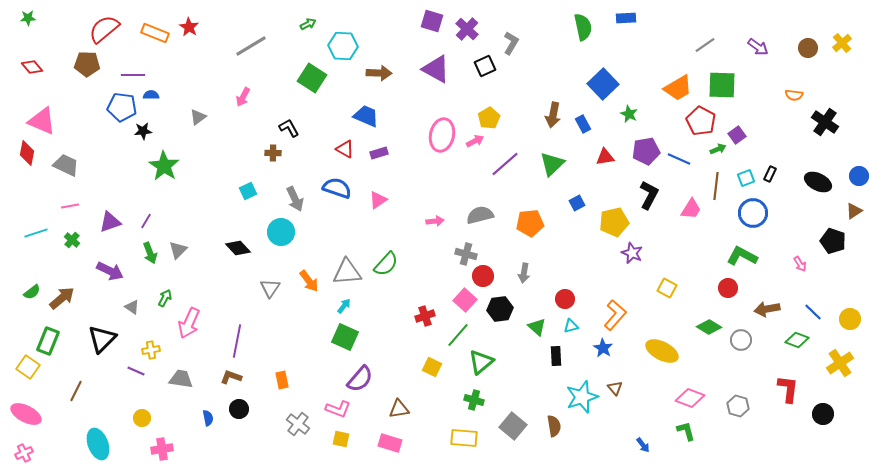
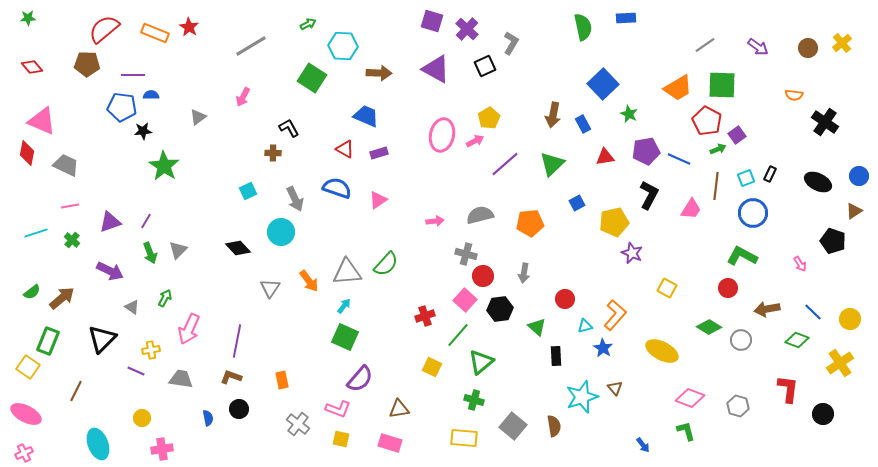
red pentagon at (701, 121): moved 6 px right
pink arrow at (189, 323): moved 6 px down
cyan triangle at (571, 326): moved 14 px right
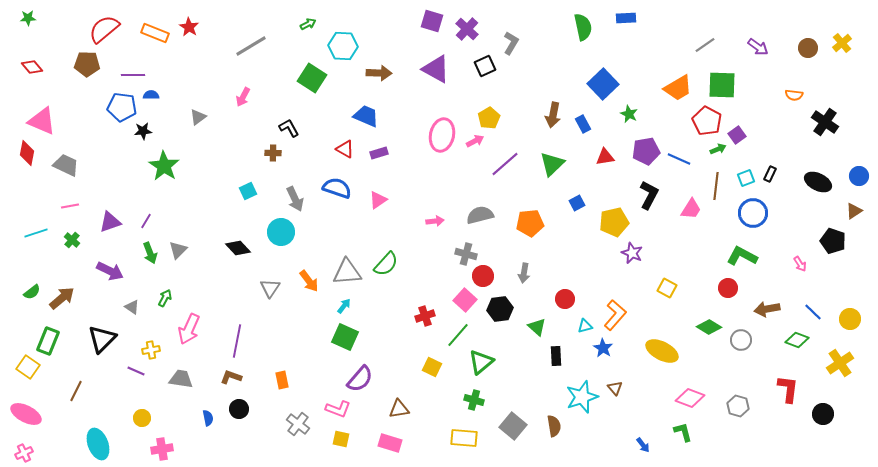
green L-shape at (686, 431): moved 3 px left, 1 px down
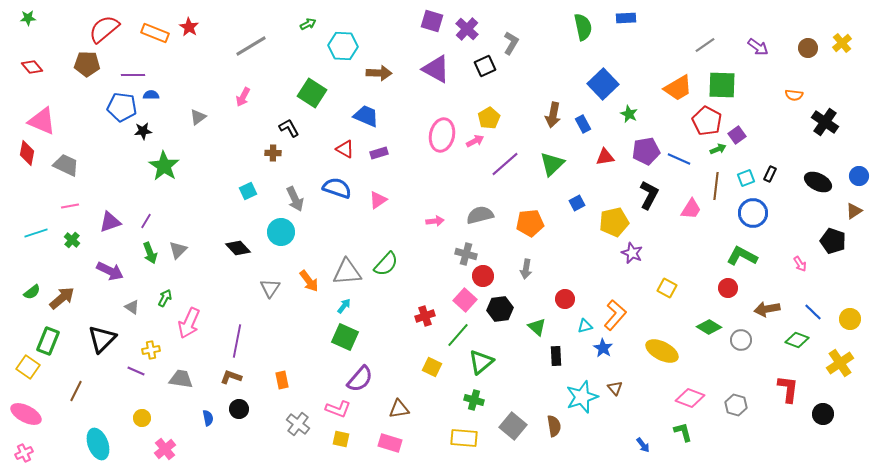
green square at (312, 78): moved 15 px down
gray arrow at (524, 273): moved 2 px right, 4 px up
pink arrow at (189, 329): moved 6 px up
gray hexagon at (738, 406): moved 2 px left, 1 px up
pink cross at (162, 449): moved 3 px right; rotated 30 degrees counterclockwise
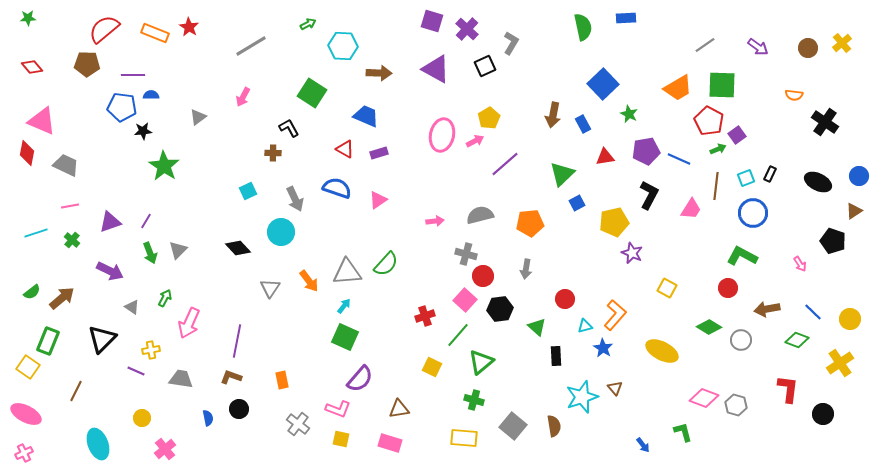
red pentagon at (707, 121): moved 2 px right
green triangle at (552, 164): moved 10 px right, 10 px down
pink diamond at (690, 398): moved 14 px right
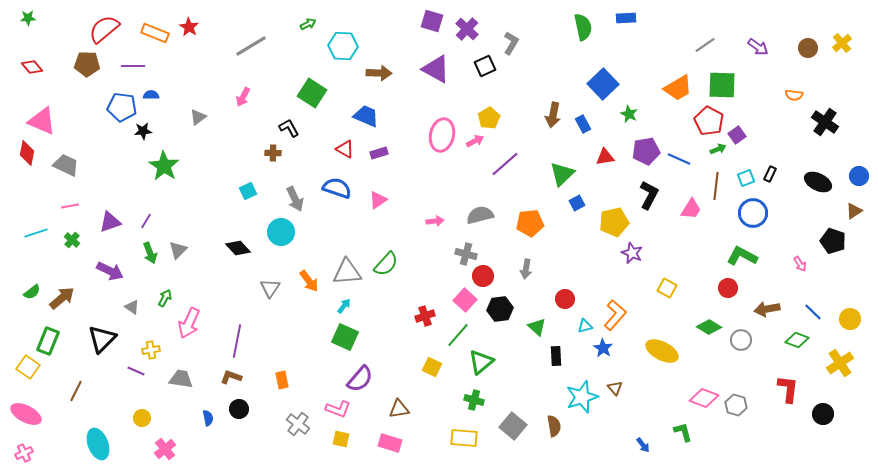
purple line at (133, 75): moved 9 px up
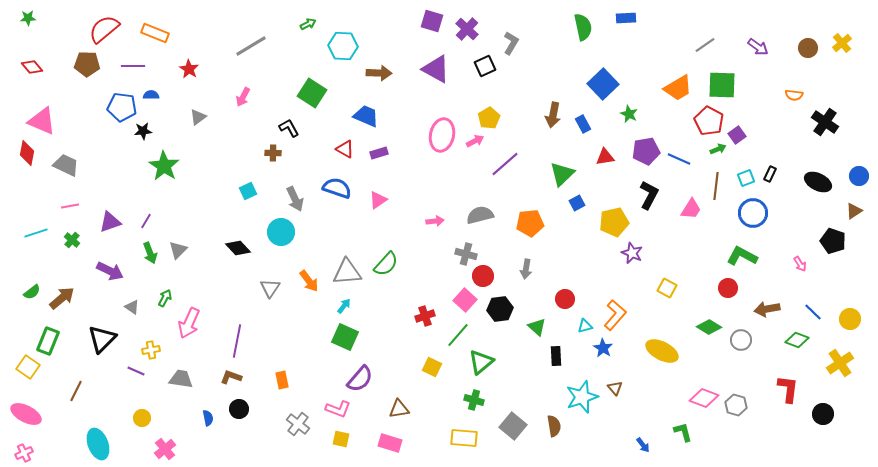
red star at (189, 27): moved 42 px down
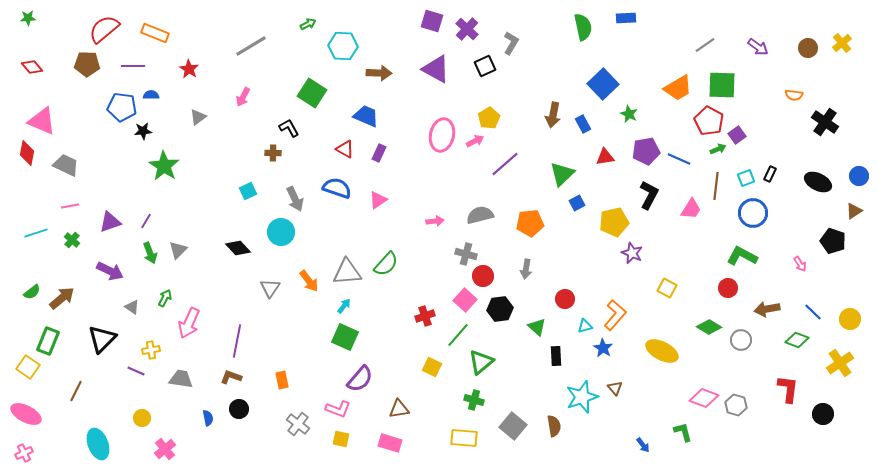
purple rectangle at (379, 153): rotated 48 degrees counterclockwise
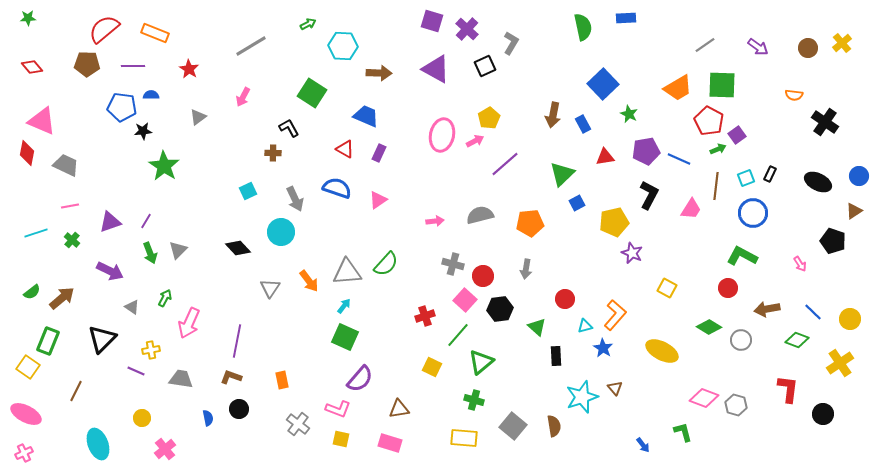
gray cross at (466, 254): moved 13 px left, 10 px down
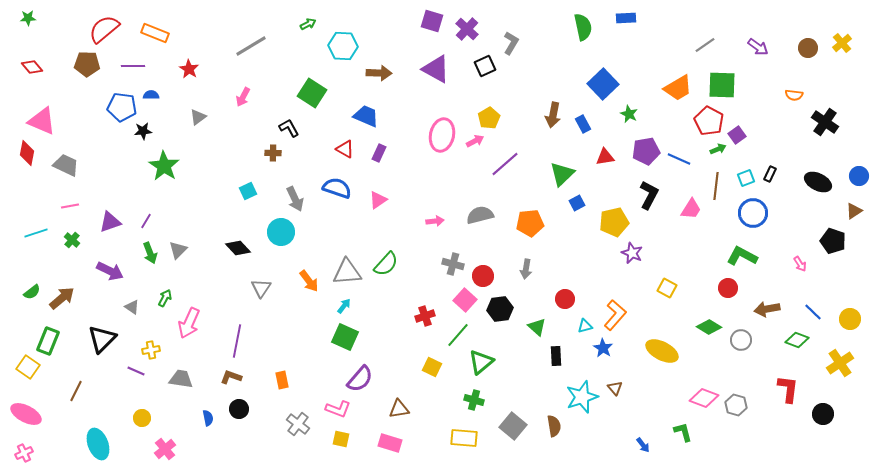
gray triangle at (270, 288): moved 9 px left
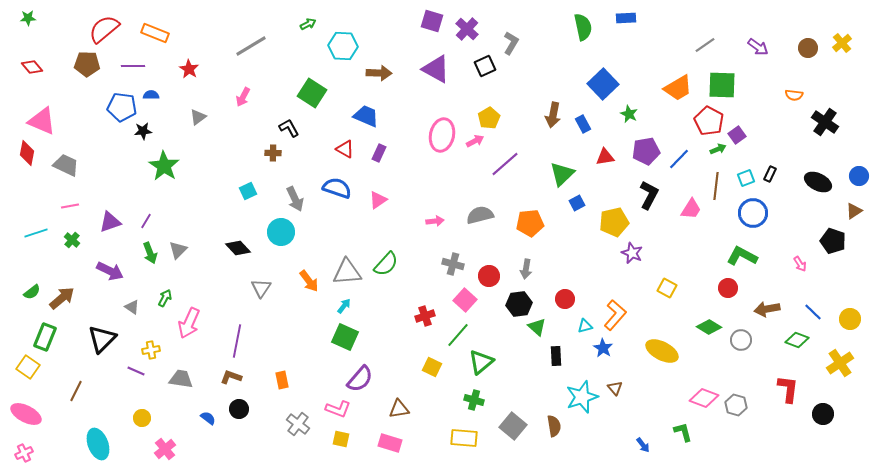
blue line at (679, 159): rotated 70 degrees counterclockwise
red circle at (483, 276): moved 6 px right
black hexagon at (500, 309): moved 19 px right, 5 px up
green rectangle at (48, 341): moved 3 px left, 4 px up
blue semicircle at (208, 418): rotated 42 degrees counterclockwise
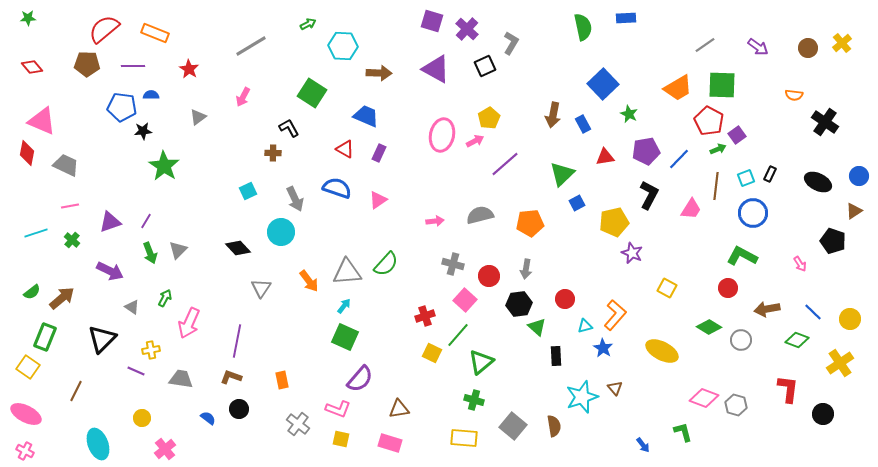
yellow square at (432, 367): moved 14 px up
pink cross at (24, 453): moved 1 px right, 2 px up; rotated 36 degrees counterclockwise
